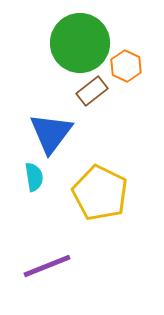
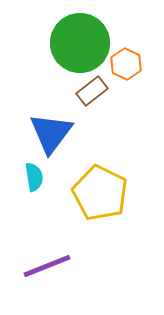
orange hexagon: moved 2 px up
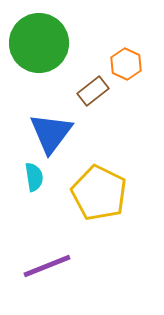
green circle: moved 41 px left
brown rectangle: moved 1 px right
yellow pentagon: moved 1 px left
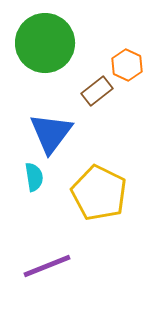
green circle: moved 6 px right
orange hexagon: moved 1 px right, 1 px down
brown rectangle: moved 4 px right
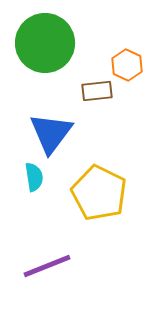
brown rectangle: rotated 32 degrees clockwise
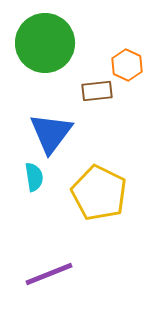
purple line: moved 2 px right, 8 px down
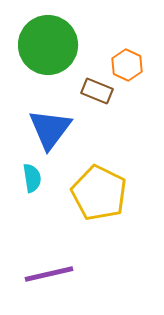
green circle: moved 3 px right, 2 px down
brown rectangle: rotated 28 degrees clockwise
blue triangle: moved 1 px left, 4 px up
cyan semicircle: moved 2 px left, 1 px down
purple line: rotated 9 degrees clockwise
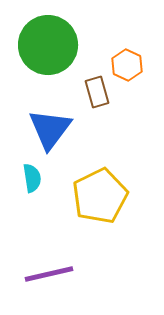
brown rectangle: moved 1 px down; rotated 52 degrees clockwise
yellow pentagon: moved 1 px right, 3 px down; rotated 20 degrees clockwise
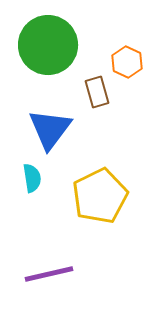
orange hexagon: moved 3 px up
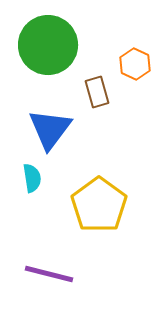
orange hexagon: moved 8 px right, 2 px down
yellow pentagon: moved 1 px left, 9 px down; rotated 10 degrees counterclockwise
purple line: rotated 27 degrees clockwise
